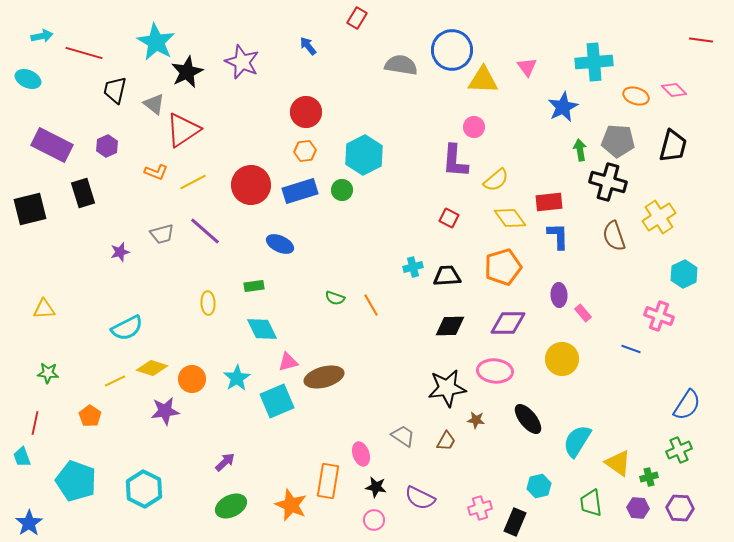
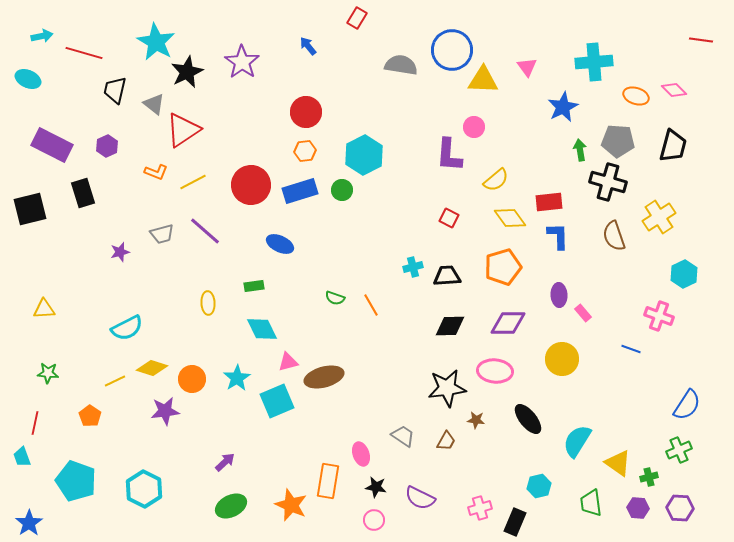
purple star at (242, 62): rotated 12 degrees clockwise
purple L-shape at (455, 161): moved 6 px left, 6 px up
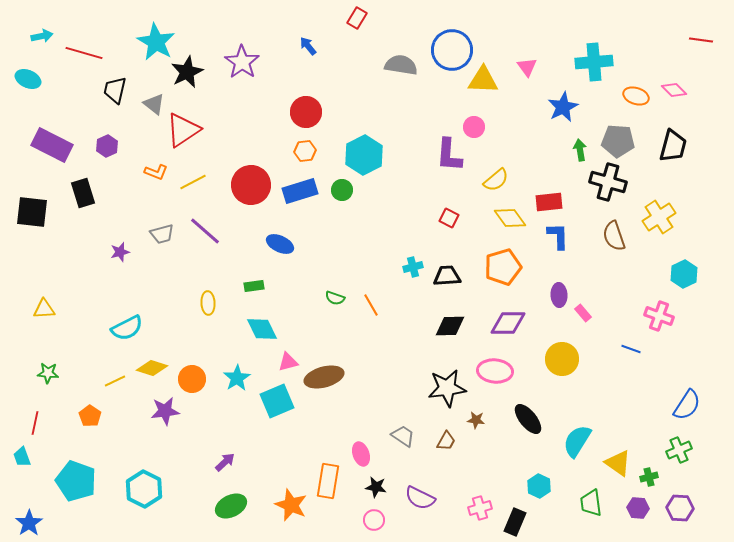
black square at (30, 209): moved 2 px right, 3 px down; rotated 20 degrees clockwise
cyan hexagon at (539, 486): rotated 20 degrees counterclockwise
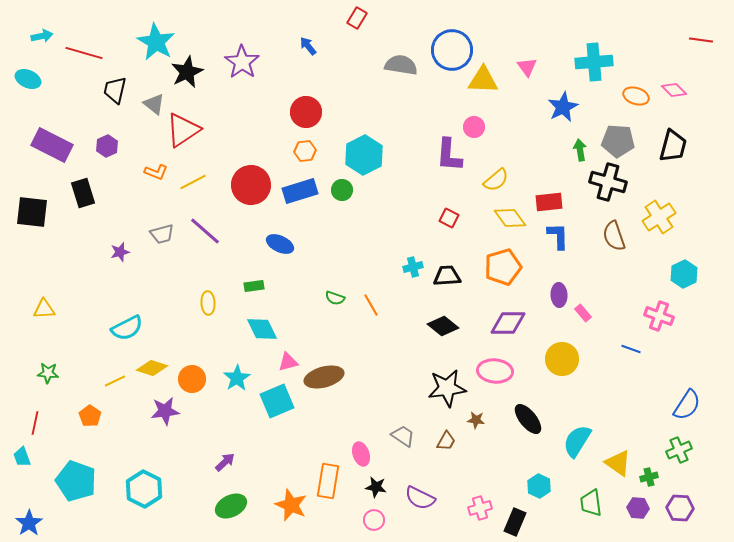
black diamond at (450, 326): moved 7 px left; rotated 40 degrees clockwise
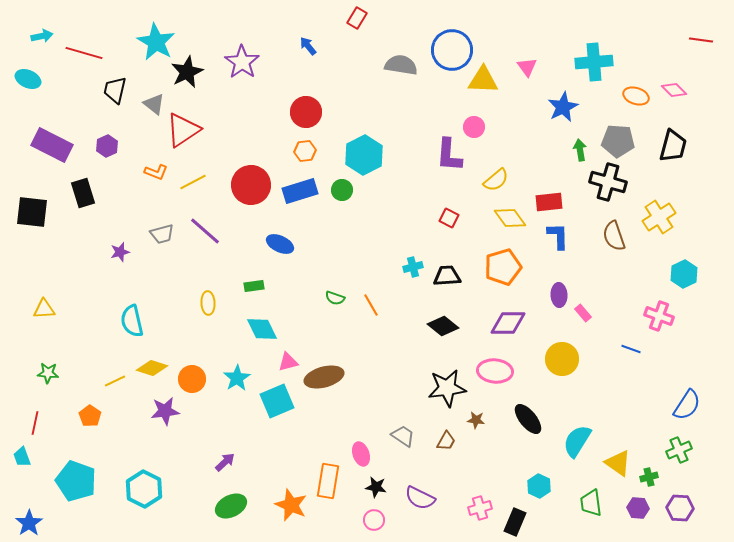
cyan semicircle at (127, 328): moved 5 px right, 7 px up; rotated 104 degrees clockwise
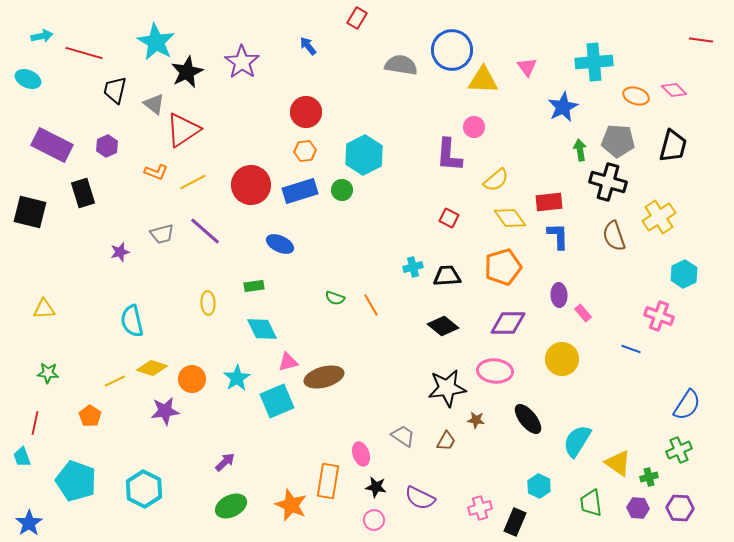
black square at (32, 212): moved 2 px left; rotated 8 degrees clockwise
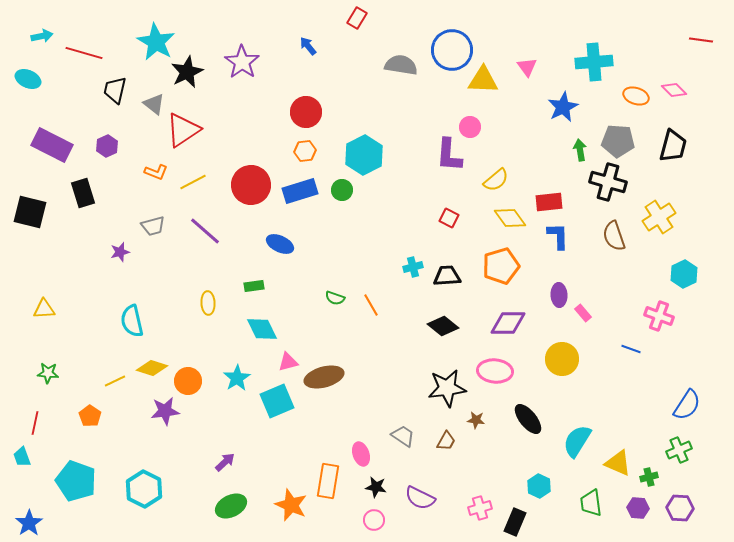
pink circle at (474, 127): moved 4 px left
gray trapezoid at (162, 234): moved 9 px left, 8 px up
orange pentagon at (503, 267): moved 2 px left, 1 px up
orange circle at (192, 379): moved 4 px left, 2 px down
yellow triangle at (618, 463): rotated 12 degrees counterclockwise
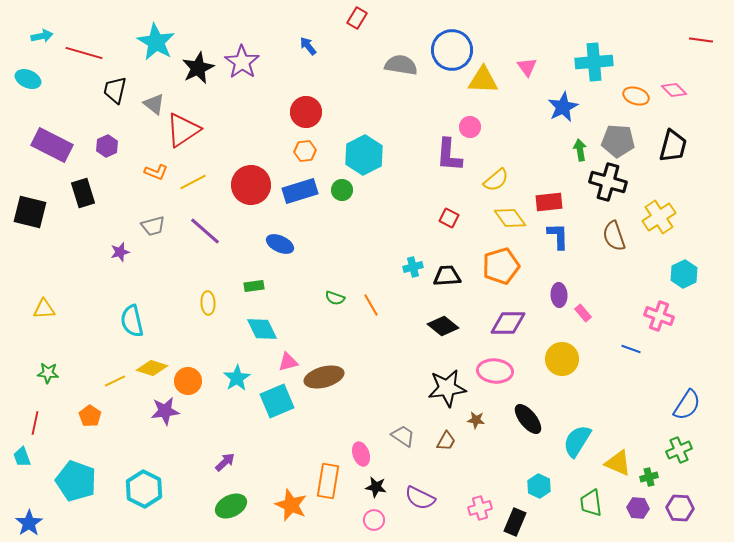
black star at (187, 72): moved 11 px right, 4 px up
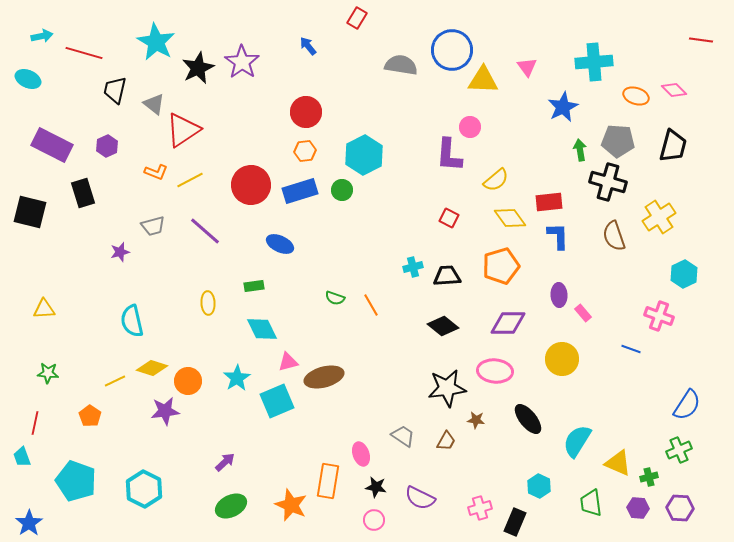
yellow line at (193, 182): moved 3 px left, 2 px up
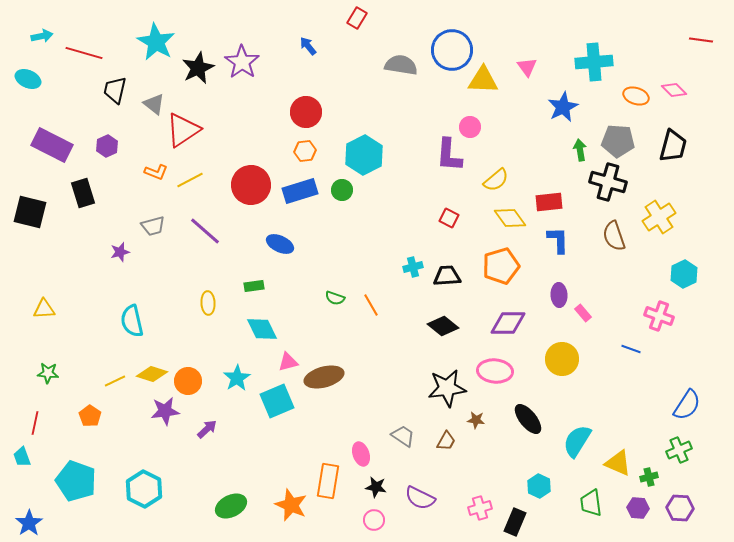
blue L-shape at (558, 236): moved 4 px down
yellow diamond at (152, 368): moved 6 px down
purple arrow at (225, 462): moved 18 px left, 33 px up
